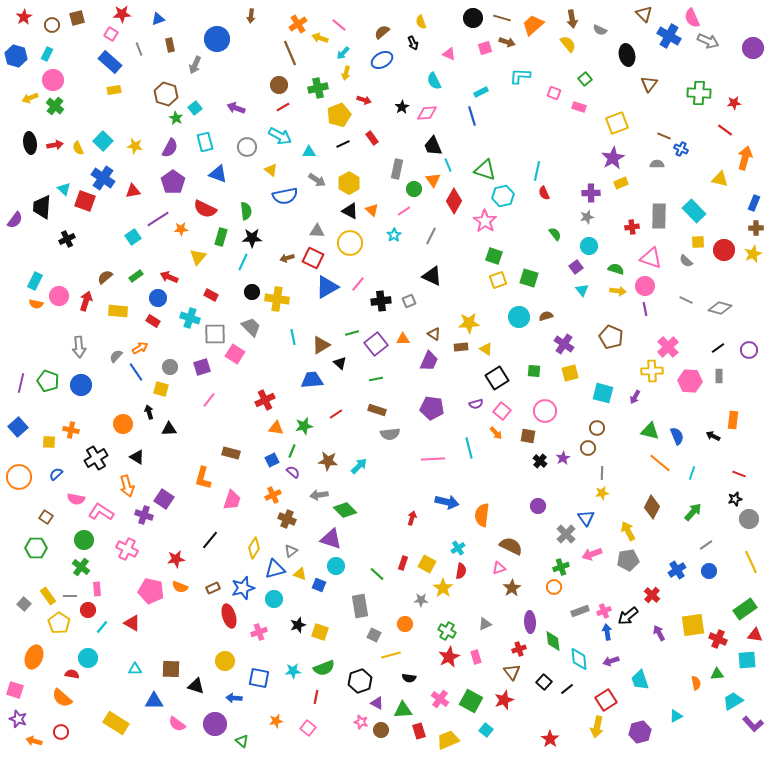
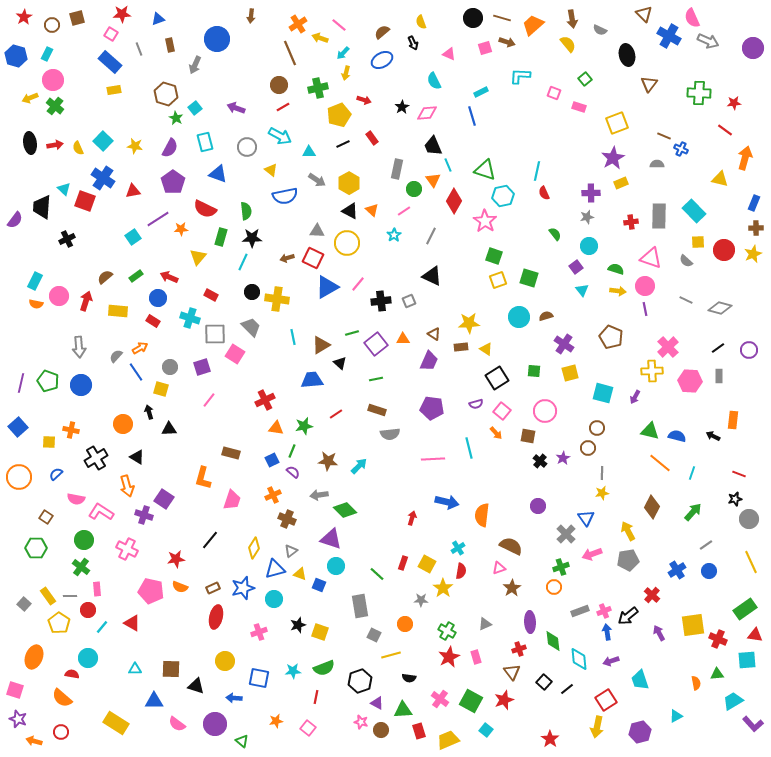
red cross at (632, 227): moved 1 px left, 5 px up
yellow circle at (350, 243): moved 3 px left
blue semicircle at (677, 436): rotated 54 degrees counterclockwise
red ellipse at (229, 616): moved 13 px left, 1 px down; rotated 30 degrees clockwise
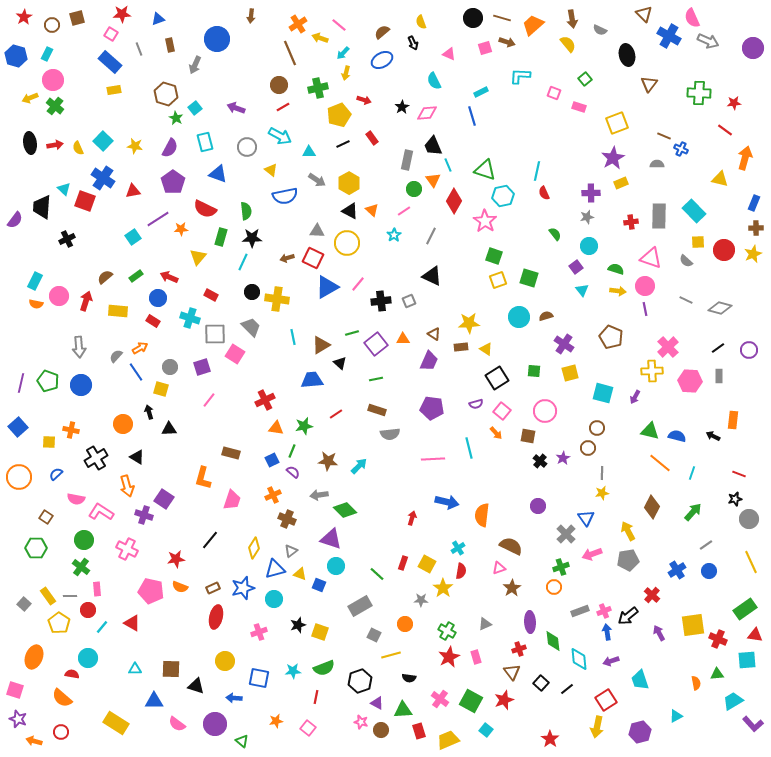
gray rectangle at (397, 169): moved 10 px right, 9 px up
gray rectangle at (360, 606): rotated 70 degrees clockwise
black square at (544, 682): moved 3 px left, 1 px down
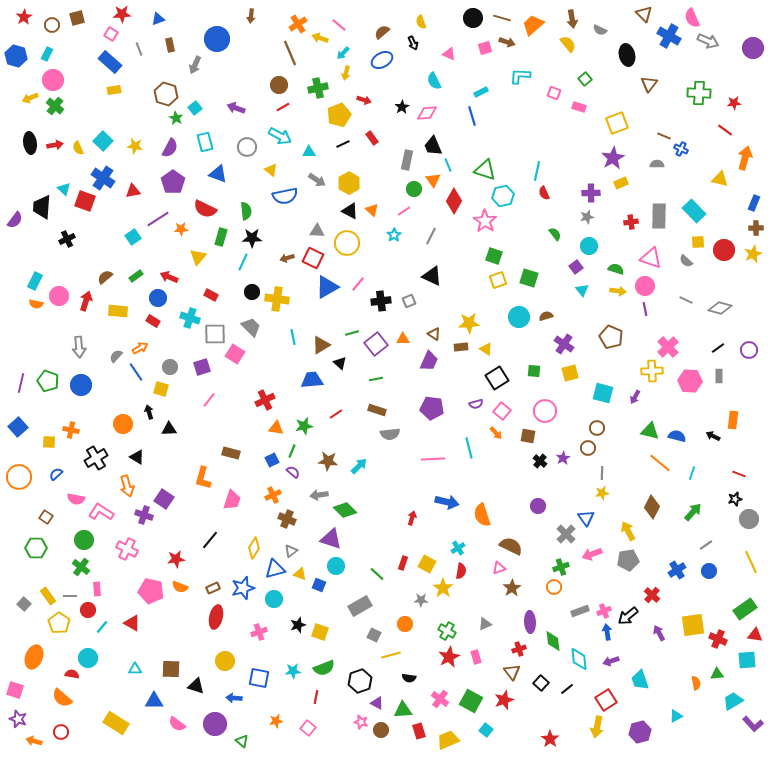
orange semicircle at (482, 515): rotated 25 degrees counterclockwise
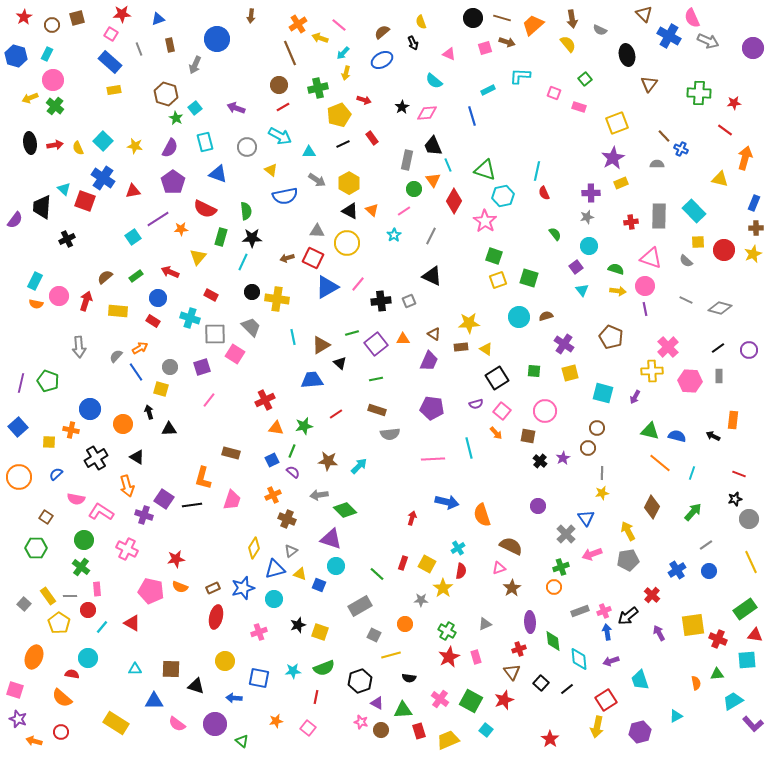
cyan semicircle at (434, 81): rotated 24 degrees counterclockwise
cyan rectangle at (481, 92): moved 7 px right, 2 px up
brown line at (664, 136): rotated 24 degrees clockwise
red arrow at (169, 277): moved 1 px right, 5 px up
blue circle at (81, 385): moved 9 px right, 24 px down
black line at (210, 540): moved 18 px left, 35 px up; rotated 42 degrees clockwise
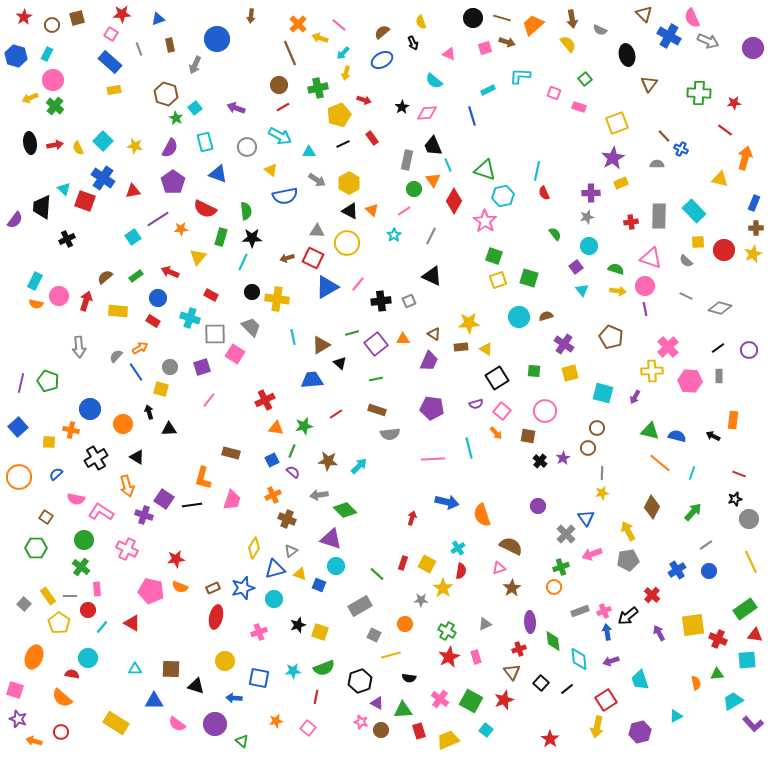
orange cross at (298, 24): rotated 12 degrees counterclockwise
gray line at (686, 300): moved 4 px up
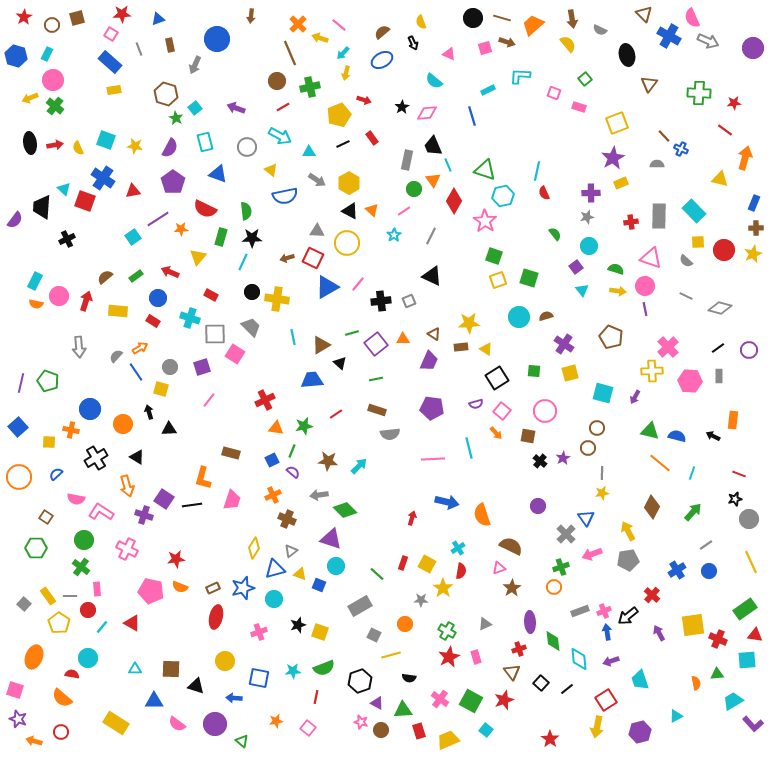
brown circle at (279, 85): moved 2 px left, 4 px up
green cross at (318, 88): moved 8 px left, 1 px up
cyan square at (103, 141): moved 3 px right, 1 px up; rotated 24 degrees counterclockwise
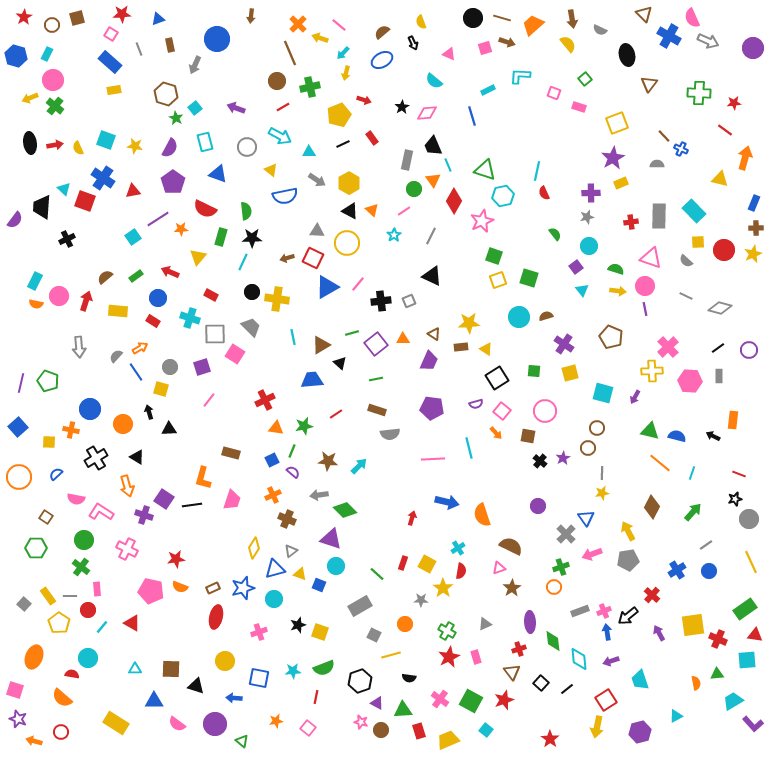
pink star at (485, 221): moved 3 px left; rotated 15 degrees clockwise
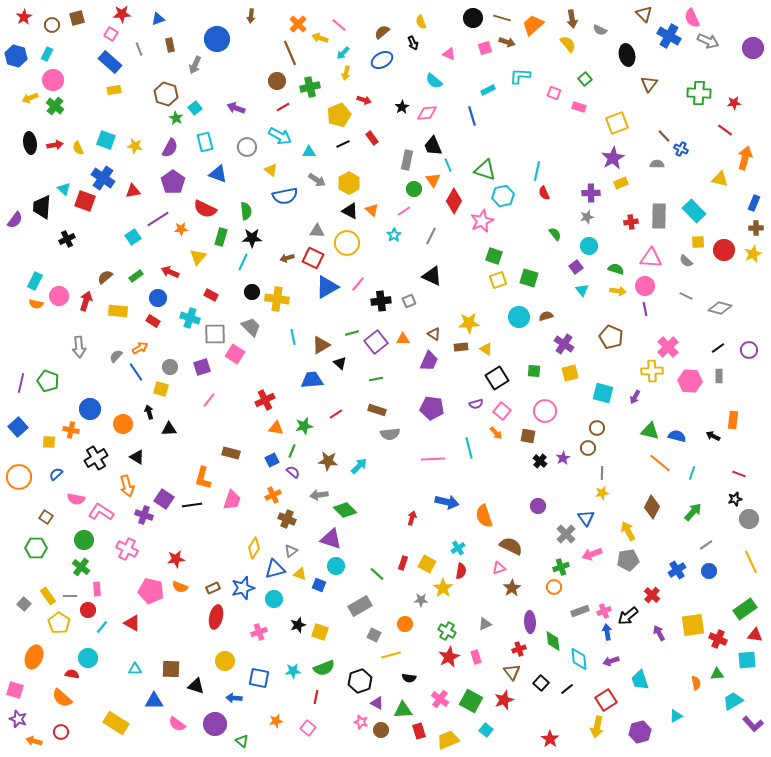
pink triangle at (651, 258): rotated 15 degrees counterclockwise
purple square at (376, 344): moved 2 px up
orange semicircle at (482, 515): moved 2 px right, 1 px down
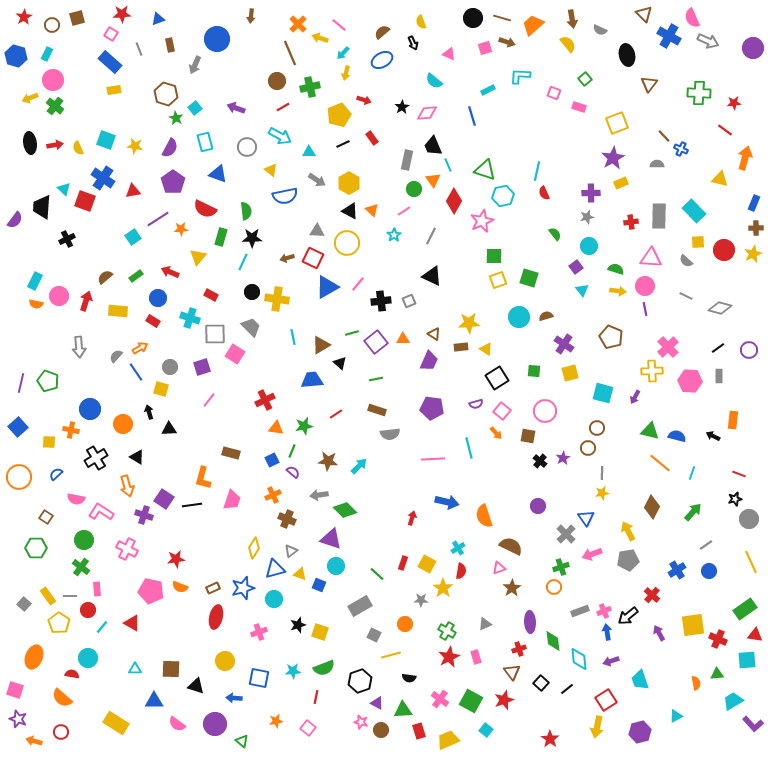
green square at (494, 256): rotated 18 degrees counterclockwise
